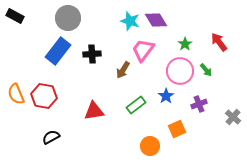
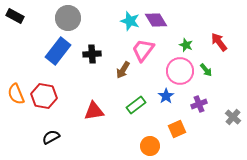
green star: moved 1 px right, 1 px down; rotated 16 degrees counterclockwise
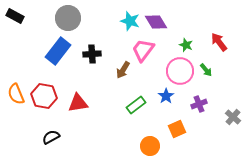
purple diamond: moved 2 px down
red triangle: moved 16 px left, 8 px up
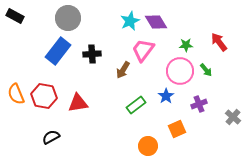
cyan star: rotated 30 degrees clockwise
green star: rotated 24 degrees counterclockwise
orange circle: moved 2 px left
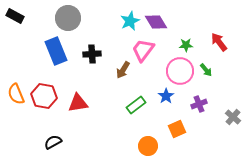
blue rectangle: moved 2 px left; rotated 60 degrees counterclockwise
black semicircle: moved 2 px right, 5 px down
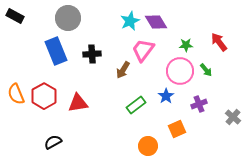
red hexagon: rotated 20 degrees clockwise
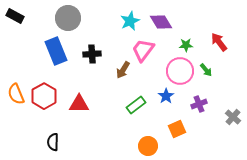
purple diamond: moved 5 px right
red triangle: moved 1 px right, 1 px down; rotated 10 degrees clockwise
black semicircle: rotated 60 degrees counterclockwise
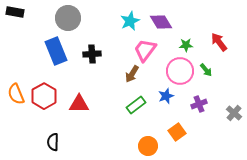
black rectangle: moved 4 px up; rotated 18 degrees counterclockwise
pink trapezoid: moved 2 px right
brown arrow: moved 9 px right, 4 px down
blue star: rotated 14 degrees clockwise
gray cross: moved 1 px right, 4 px up
orange square: moved 3 px down; rotated 12 degrees counterclockwise
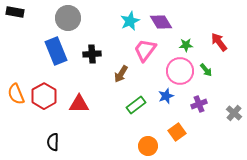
brown arrow: moved 11 px left
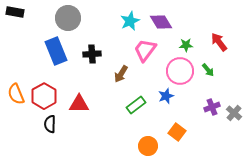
green arrow: moved 2 px right
purple cross: moved 13 px right, 3 px down
orange square: rotated 18 degrees counterclockwise
black semicircle: moved 3 px left, 18 px up
